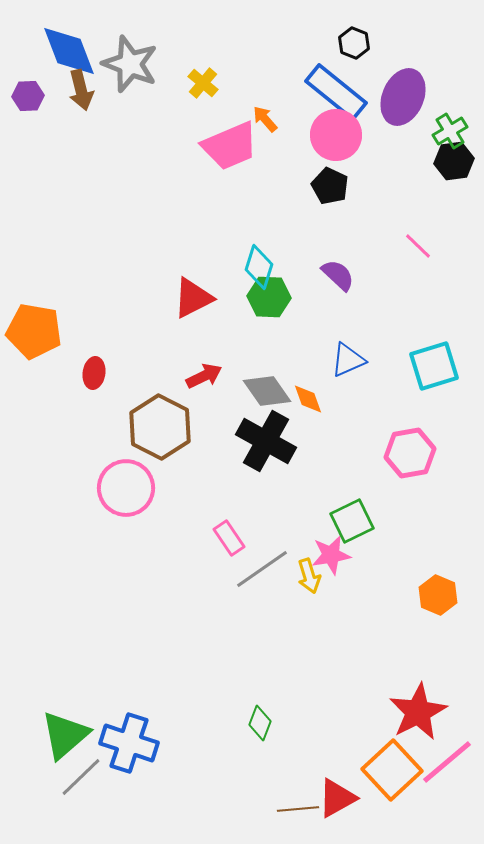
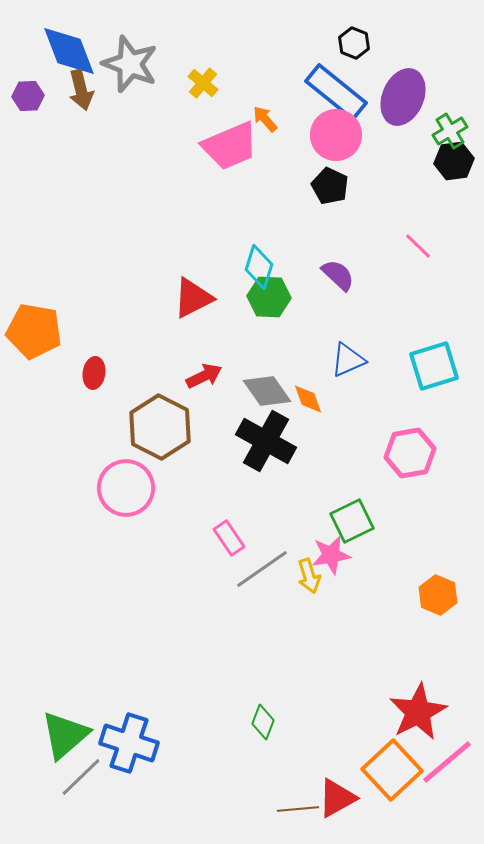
green diamond at (260, 723): moved 3 px right, 1 px up
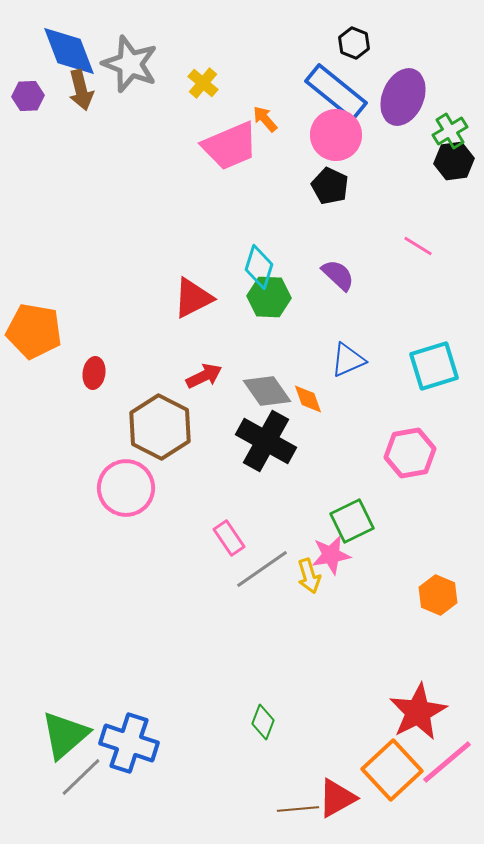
pink line at (418, 246): rotated 12 degrees counterclockwise
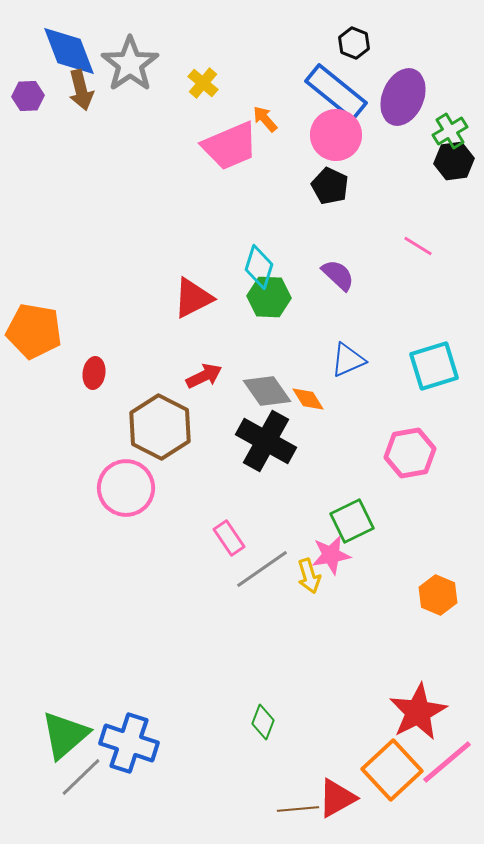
gray star at (130, 64): rotated 16 degrees clockwise
orange diamond at (308, 399): rotated 12 degrees counterclockwise
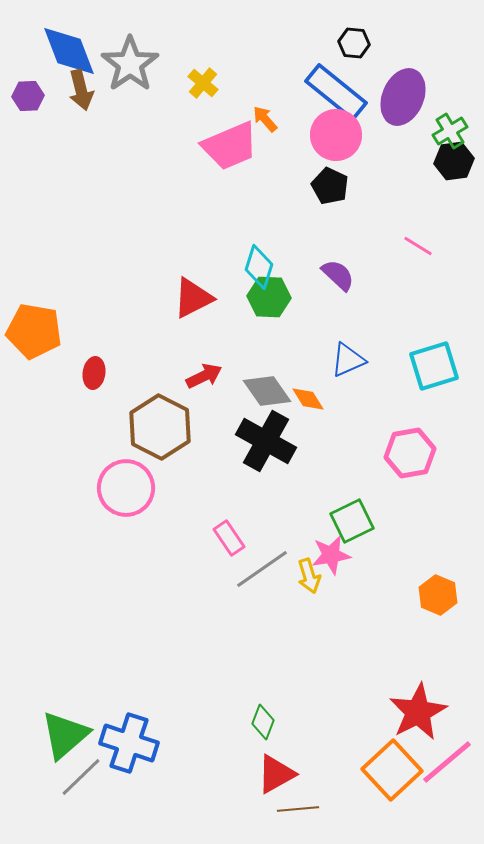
black hexagon at (354, 43): rotated 16 degrees counterclockwise
red triangle at (337, 798): moved 61 px left, 24 px up
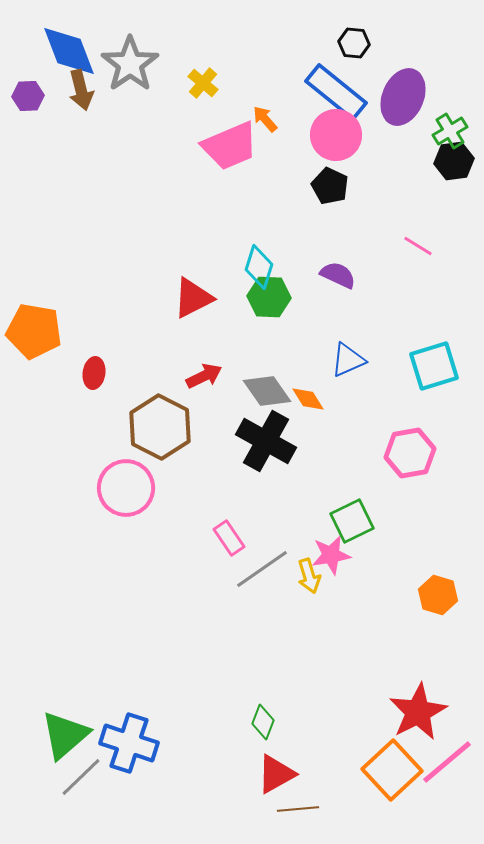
purple semicircle at (338, 275): rotated 18 degrees counterclockwise
orange hexagon at (438, 595): rotated 6 degrees counterclockwise
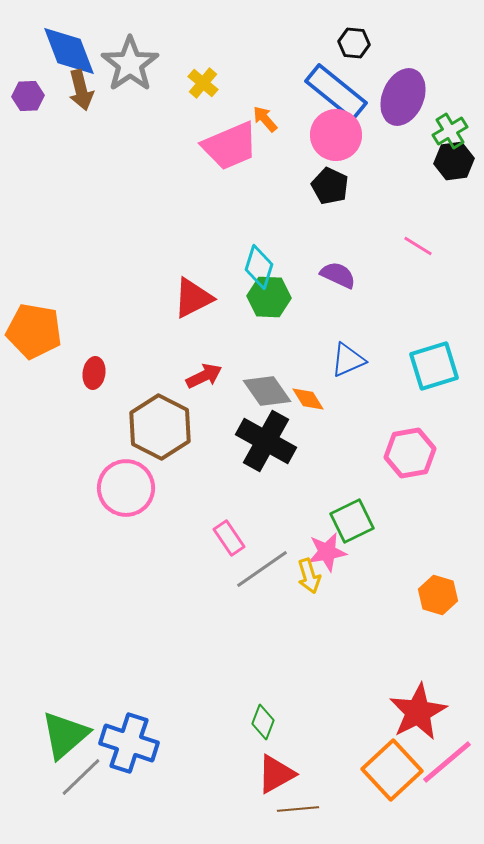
pink star at (331, 555): moved 4 px left, 3 px up
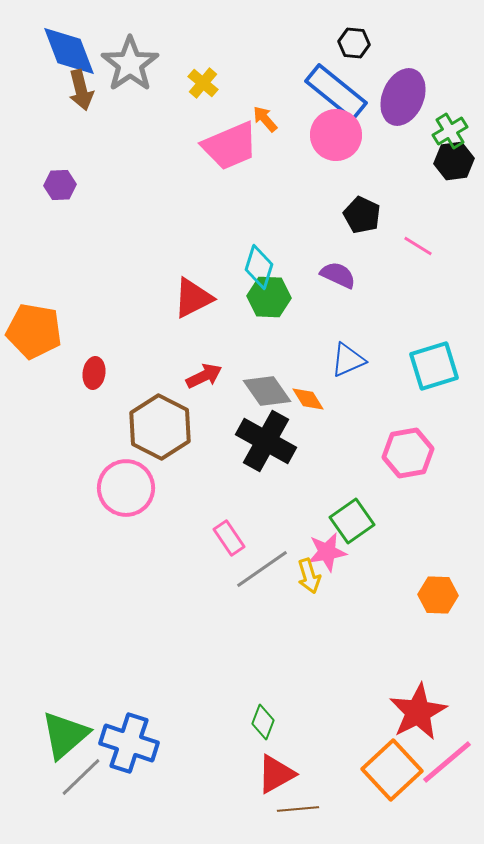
purple hexagon at (28, 96): moved 32 px right, 89 px down
black pentagon at (330, 186): moved 32 px right, 29 px down
pink hexagon at (410, 453): moved 2 px left
green square at (352, 521): rotated 9 degrees counterclockwise
orange hexagon at (438, 595): rotated 15 degrees counterclockwise
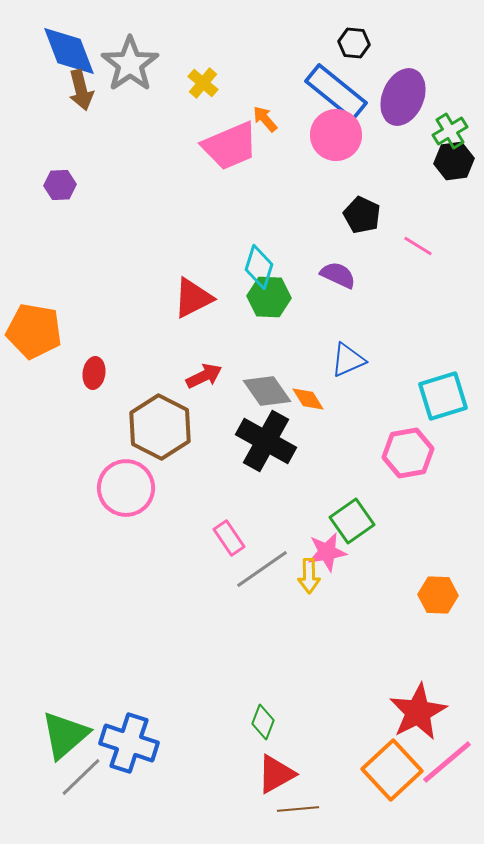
cyan square at (434, 366): moved 9 px right, 30 px down
yellow arrow at (309, 576): rotated 16 degrees clockwise
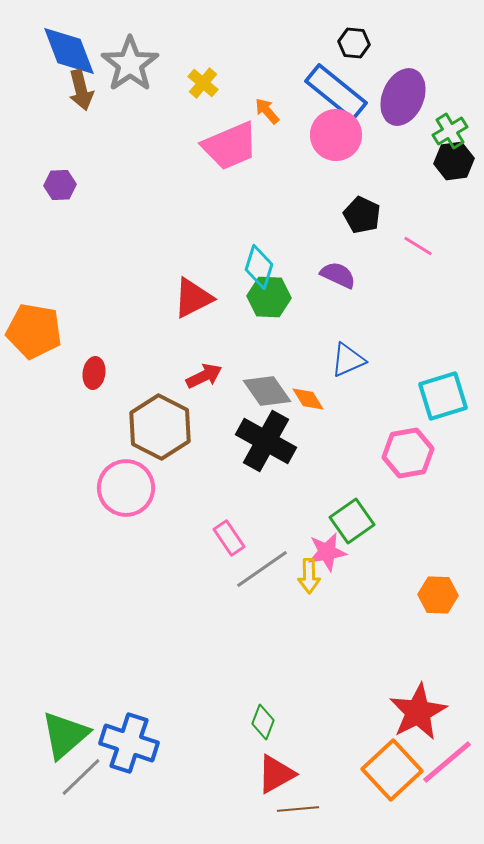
orange arrow at (265, 119): moved 2 px right, 8 px up
